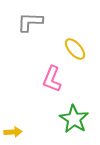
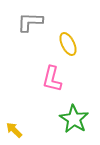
yellow ellipse: moved 7 px left, 5 px up; rotated 15 degrees clockwise
pink L-shape: rotated 8 degrees counterclockwise
yellow arrow: moved 1 px right, 2 px up; rotated 132 degrees counterclockwise
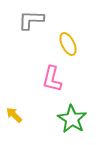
gray L-shape: moved 1 px right, 2 px up
green star: moved 2 px left
yellow arrow: moved 15 px up
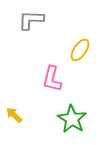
yellow ellipse: moved 12 px right, 6 px down; rotated 60 degrees clockwise
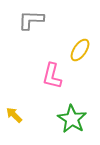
pink L-shape: moved 3 px up
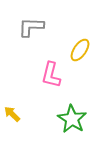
gray L-shape: moved 7 px down
pink L-shape: moved 1 px left, 1 px up
yellow arrow: moved 2 px left, 1 px up
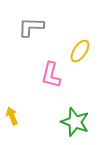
yellow ellipse: moved 1 px down
yellow arrow: moved 2 px down; rotated 24 degrees clockwise
green star: moved 3 px right, 3 px down; rotated 12 degrees counterclockwise
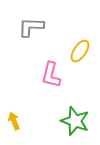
yellow arrow: moved 2 px right, 5 px down
green star: moved 1 px up
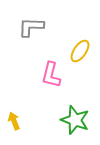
green star: moved 1 px up
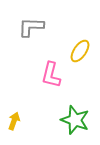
yellow arrow: rotated 42 degrees clockwise
